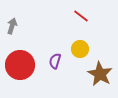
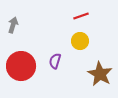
red line: rotated 56 degrees counterclockwise
gray arrow: moved 1 px right, 1 px up
yellow circle: moved 8 px up
red circle: moved 1 px right, 1 px down
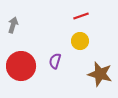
brown star: rotated 15 degrees counterclockwise
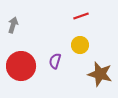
yellow circle: moved 4 px down
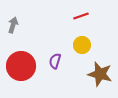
yellow circle: moved 2 px right
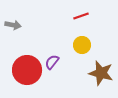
gray arrow: rotated 84 degrees clockwise
purple semicircle: moved 3 px left, 1 px down; rotated 21 degrees clockwise
red circle: moved 6 px right, 4 px down
brown star: moved 1 px right, 1 px up
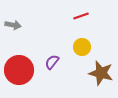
yellow circle: moved 2 px down
red circle: moved 8 px left
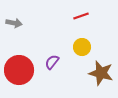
gray arrow: moved 1 px right, 2 px up
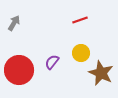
red line: moved 1 px left, 4 px down
gray arrow: rotated 70 degrees counterclockwise
yellow circle: moved 1 px left, 6 px down
brown star: rotated 10 degrees clockwise
